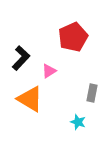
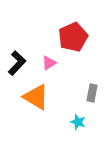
black L-shape: moved 4 px left, 5 px down
pink triangle: moved 8 px up
orange triangle: moved 6 px right, 2 px up
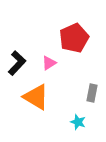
red pentagon: moved 1 px right, 1 px down
